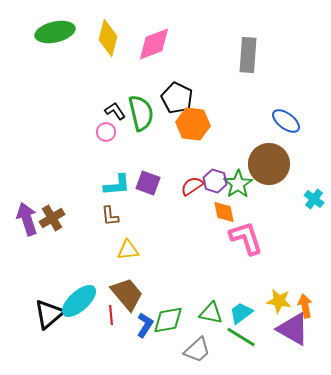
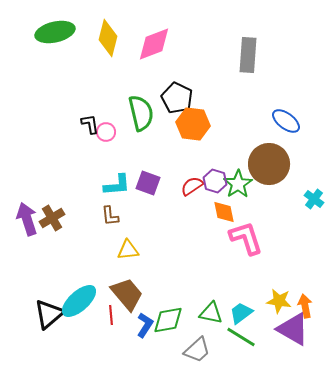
black L-shape: moved 25 px left, 13 px down; rotated 25 degrees clockwise
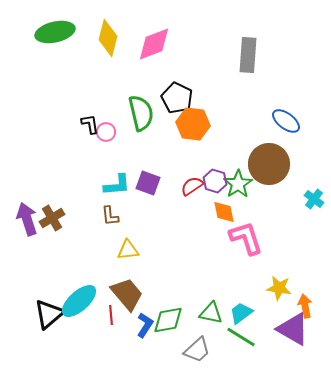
yellow star: moved 13 px up
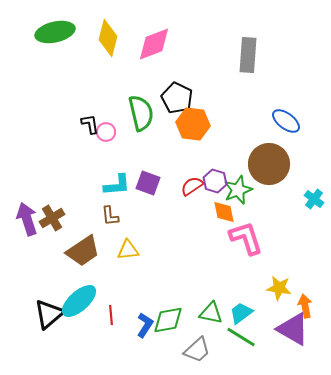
green star: moved 6 px down; rotated 12 degrees clockwise
brown trapezoid: moved 44 px left, 43 px up; rotated 96 degrees clockwise
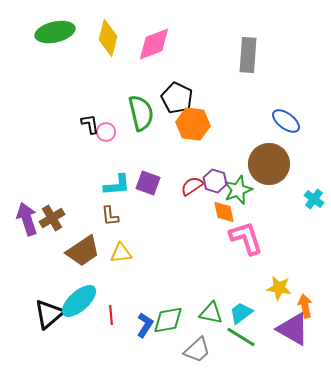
yellow triangle: moved 7 px left, 3 px down
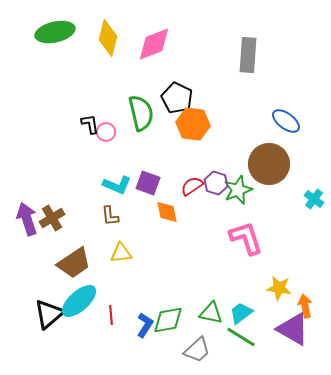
purple hexagon: moved 1 px right, 2 px down
cyan L-shape: rotated 28 degrees clockwise
orange diamond: moved 57 px left
brown trapezoid: moved 9 px left, 12 px down
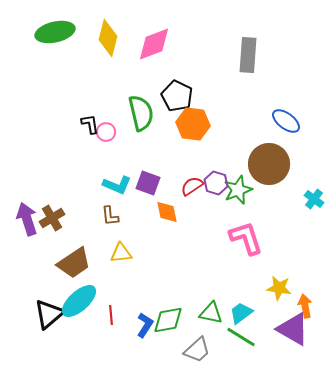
black pentagon: moved 2 px up
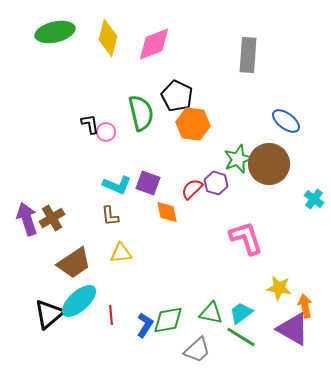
red semicircle: moved 3 px down; rotated 10 degrees counterclockwise
green star: moved 31 px up
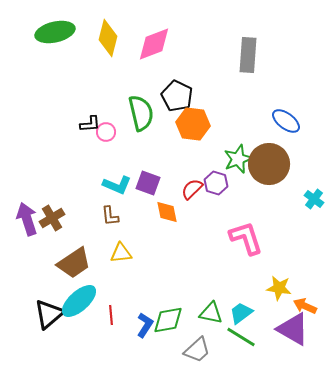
black L-shape: rotated 95 degrees clockwise
orange arrow: rotated 55 degrees counterclockwise
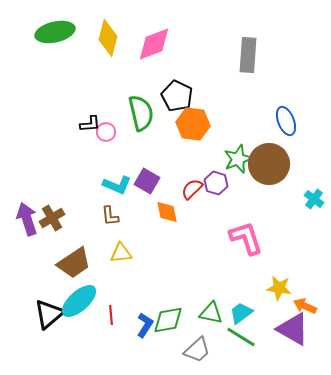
blue ellipse: rotated 32 degrees clockwise
purple square: moved 1 px left, 2 px up; rotated 10 degrees clockwise
